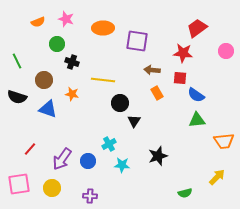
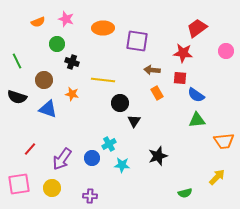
blue circle: moved 4 px right, 3 px up
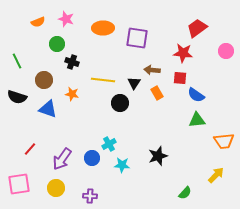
purple square: moved 3 px up
black triangle: moved 38 px up
yellow arrow: moved 1 px left, 2 px up
yellow circle: moved 4 px right
green semicircle: rotated 32 degrees counterclockwise
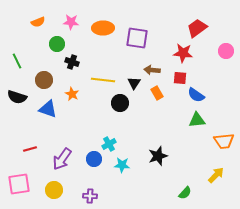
pink star: moved 5 px right, 3 px down; rotated 14 degrees counterclockwise
orange star: rotated 16 degrees clockwise
red line: rotated 32 degrees clockwise
blue circle: moved 2 px right, 1 px down
yellow circle: moved 2 px left, 2 px down
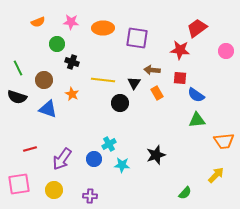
red star: moved 3 px left, 3 px up
green line: moved 1 px right, 7 px down
black star: moved 2 px left, 1 px up
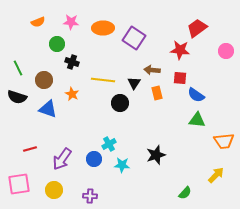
purple square: moved 3 px left; rotated 25 degrees clockwise
orange rectangle: rotated 16 degrees clockwise
green triangle: rotated 12 degrees clockwise
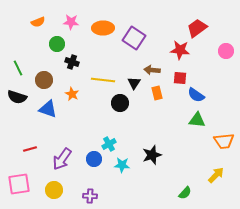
black star: moved 4 px left
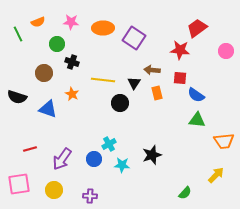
green line: moved 34 px up
brown circle: moved 7 px up
